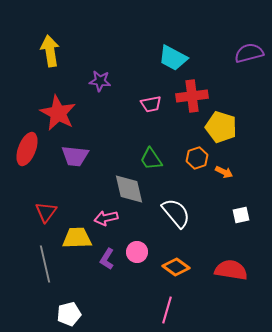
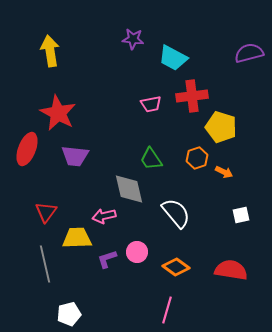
purple star: moved 33 px right, 42 px up
pink arrow: moved 2 px left, 2 px up
purple L-shape: rotated 40 degrees clockwise
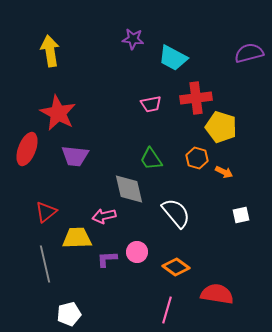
red cross: moved 4 px right, 2 px down
orange hexagon: rotated 25 degrees counterclockwise
red triangle: rotated 15 degrees clockwise
purple L-shape: rotated 15 degrees clockwise
red semicircle: moved 14 px left, 24 px down
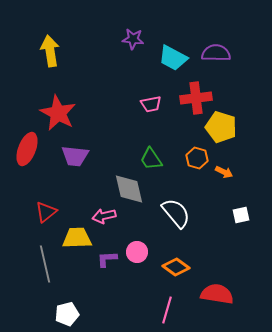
purple semicircle: moved 33 px left; rotated 16 degrees clockwise
white pentagon: moved 2 px left
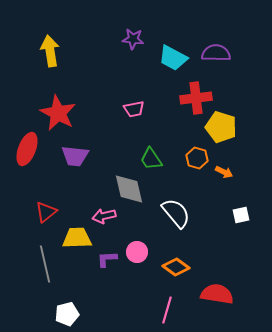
pink trapezoid: moved 17 px left, 5 px down
